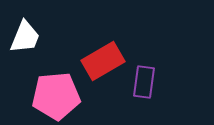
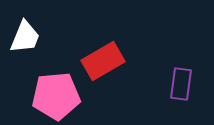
purple rectangle: moved 37 px right, 2 px down
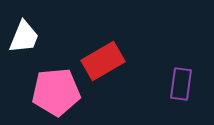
white trapezoid: moved 1 px left
pink pentagon: moved 4 px up
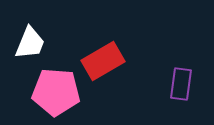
white trapezoid: moved 6 px right, 6 px down
pink pentagon: rotated 9 degrees clockwise
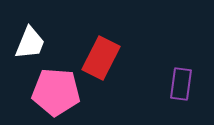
red rectangle: moved 2 px left, 3 px up; rotated 33 degrees counterclockwise
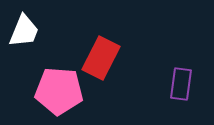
white trapezoid: moved 6 px left, 12 px up
pink pentagon: moved 3 px right, 1 px up
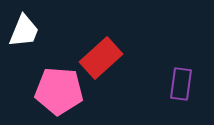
red rectangle: rotated 21 degrees clockwise
